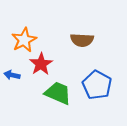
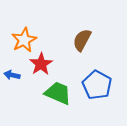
brown semicircle: rotated 115 degrees clockwise
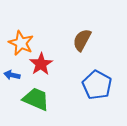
orange star: moved 3 px left, 3 px down; rotated 20 degrees counterclockwise
green trapezoid: moved 22 px left, 6 px down
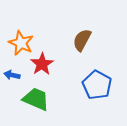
red star: moved 1 px right
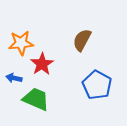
orange star: rotated 30 degrees counterclockwise
blue arrow: moved 2 px right, 3 px down
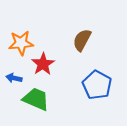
red star: moved 1 px right
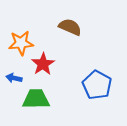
brown semicircle: moved 12 px left, 13 px up; rotated 85 degrees clockwise
green trapezoid: rotated 24 degrees counterclockwise
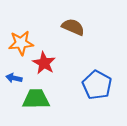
brown semicircle: moved 3 px right
red star: moved 1 px right, 1 px up; rotated 10 degrees counterclockwise
